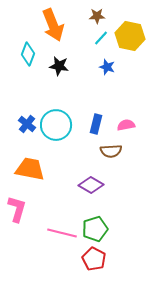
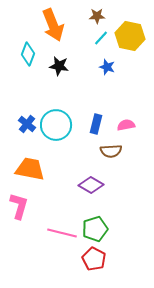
pink L-shape: moved 2 px right, 3 px up
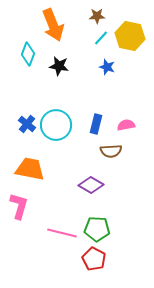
green pentagon: moved 2 px right; rotated 20 degrees clockwise
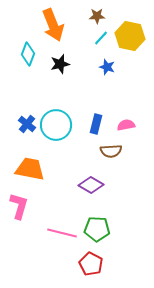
black star: moved 1 px right, 2 px up; rotated 24 degrees counterclockwise
red pentagon: moved 3 px left, 5 px down
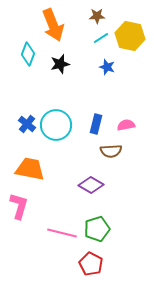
cyan line: rotated 14 degrees clockwise
green pentagon: rotated 20 degrees counterclockwise
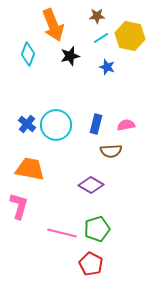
black star: moved 10 px right, 8 px up
